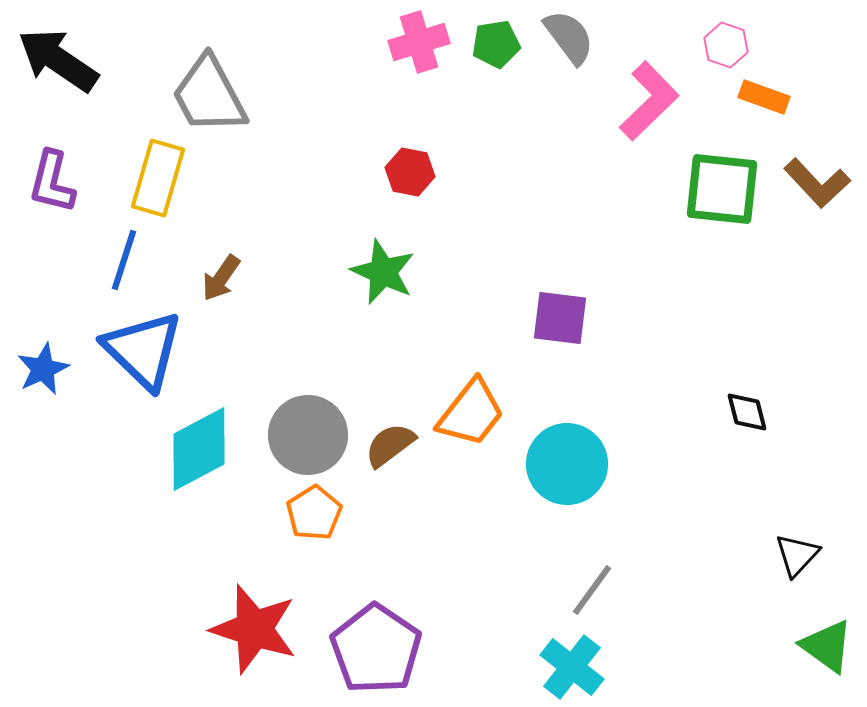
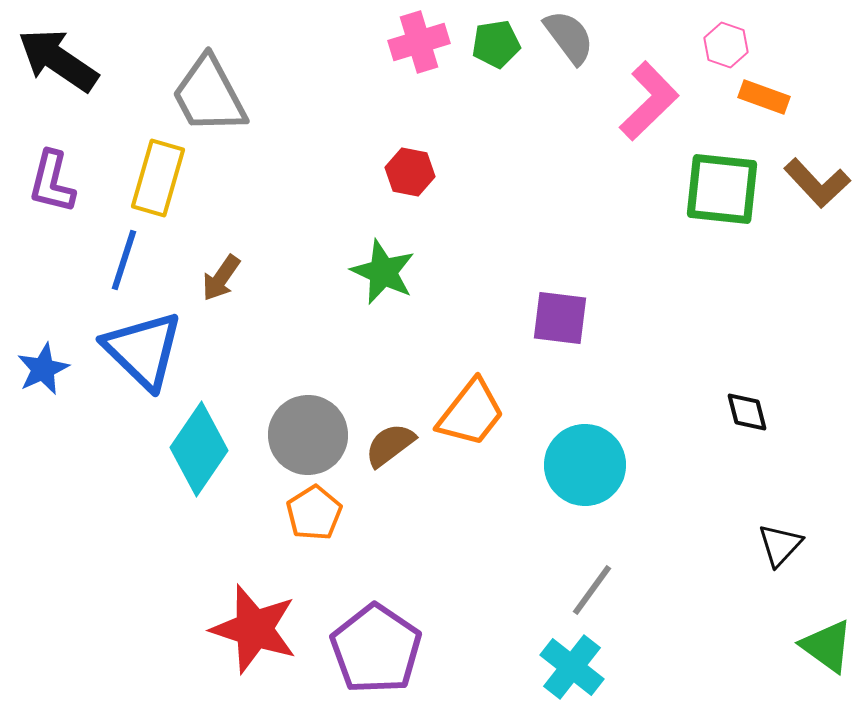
cyan diamond: rotated 28 degrees counterclockwise
cyan circle: moved 18 px right, 1 px down
black triangle: moved 17 px left, 10 px up
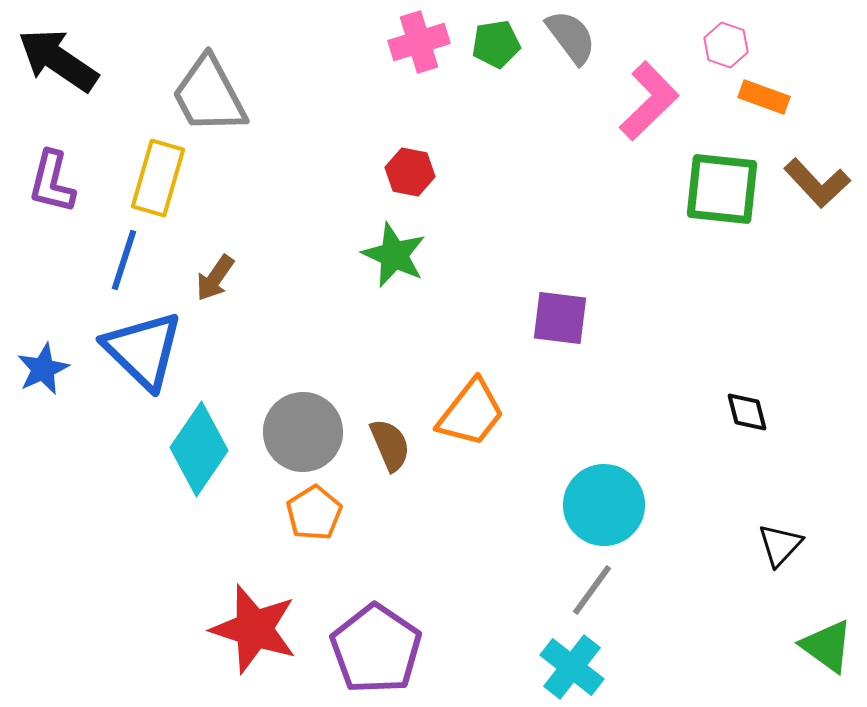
gray semicircle: moved 2 px right
green star: moved 11 px right, 17 px up
brown arrow: moved 6 px left
gray circle: moved 5 px left, 3 px up
brown semicircle: rotated 104 degrees clockwise
cyan circle: moved 19 px right, 40 px down
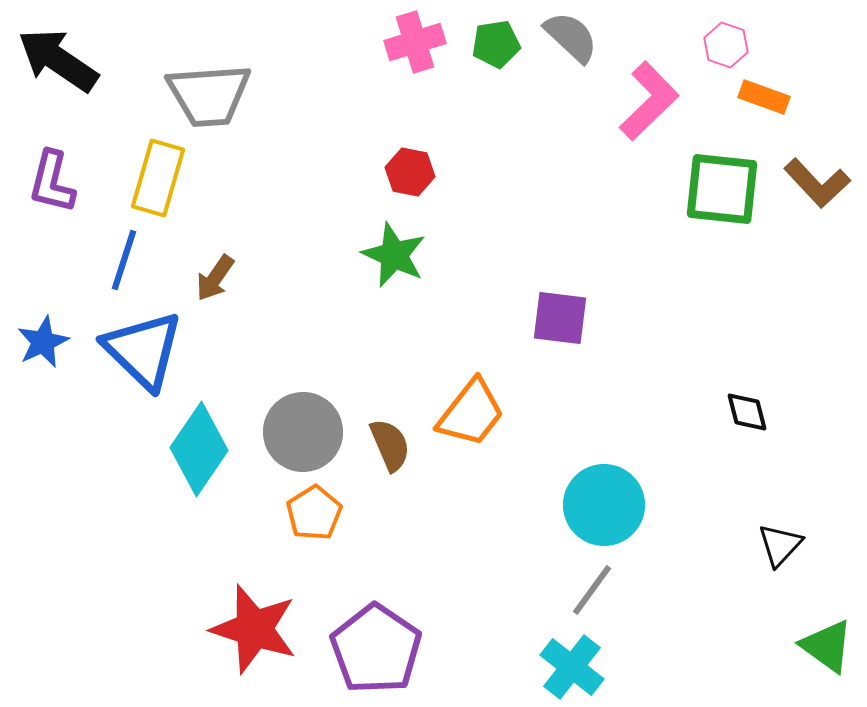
gray semicircle: rotated 10 degrees counterclockwise
pink cross: moved 4 px left
gray trapezoid: rotated 66 degrees counterclockwise
blue star: moved 27 px up
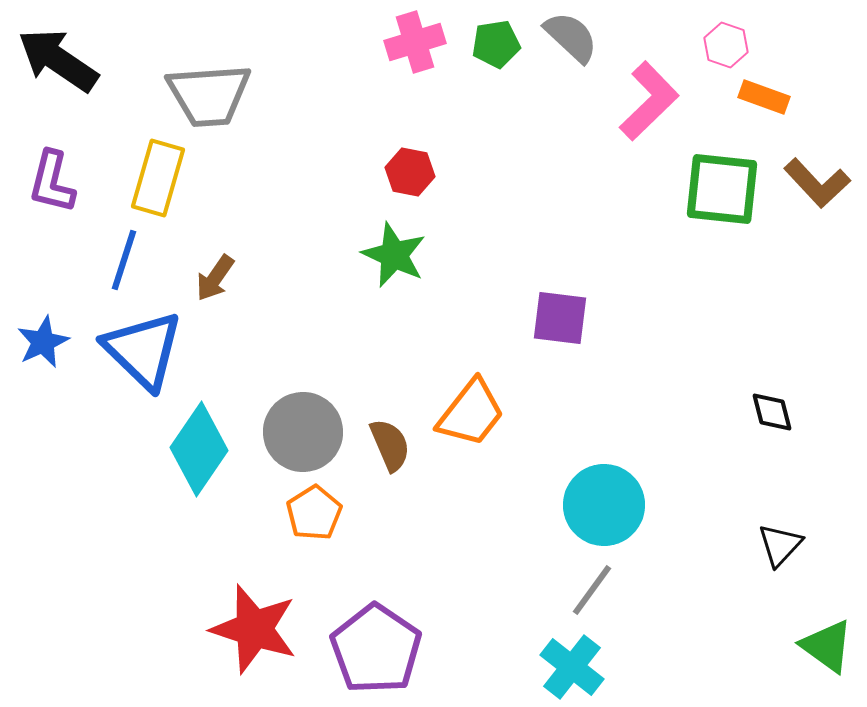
black diamond: moved 25 px right
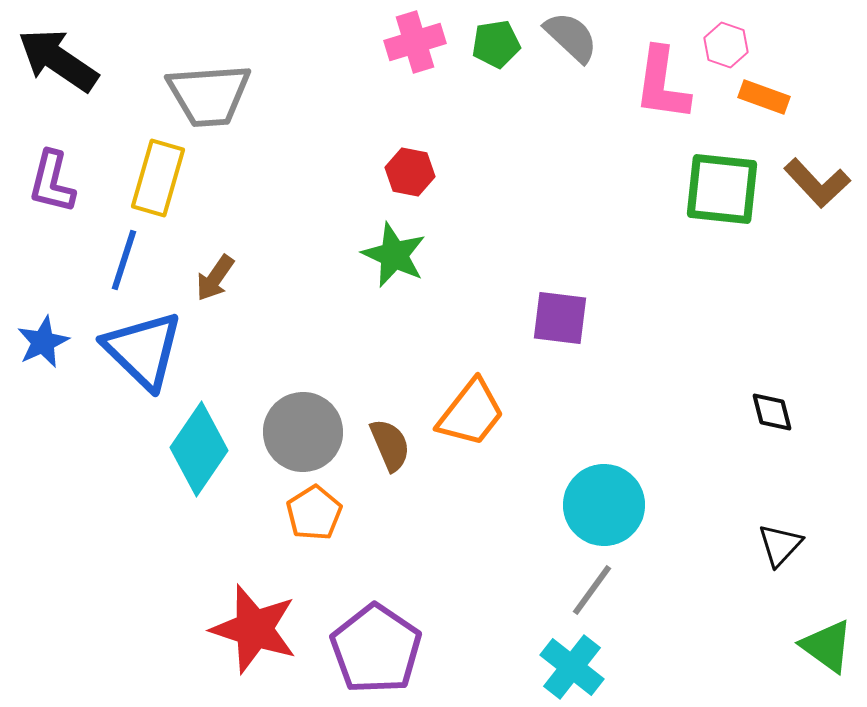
pink L-shape: moved 13 px right, 17 px up; rotated 142 degrees clockwise
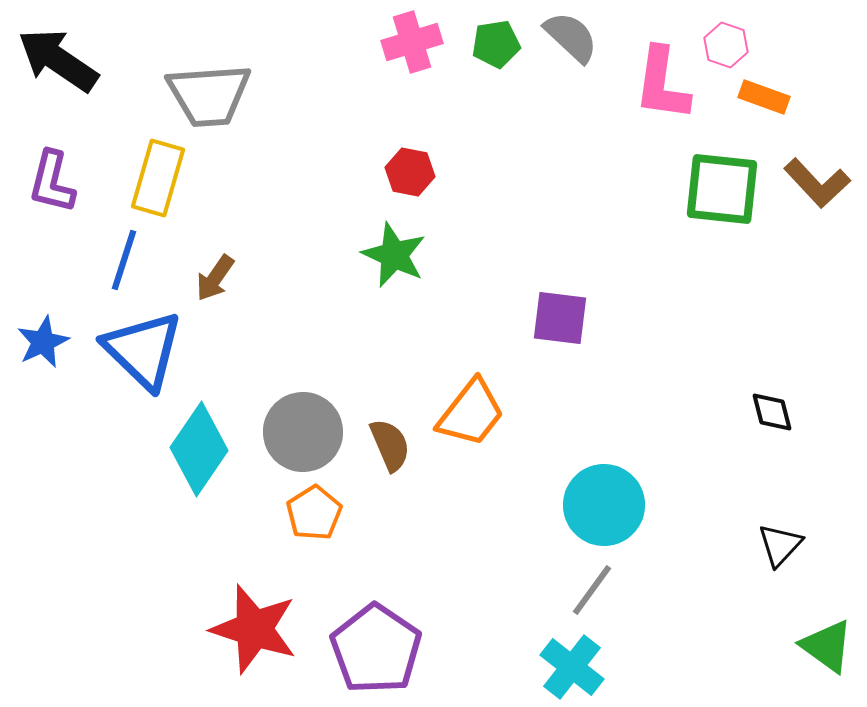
pink cross: moved 3 px left
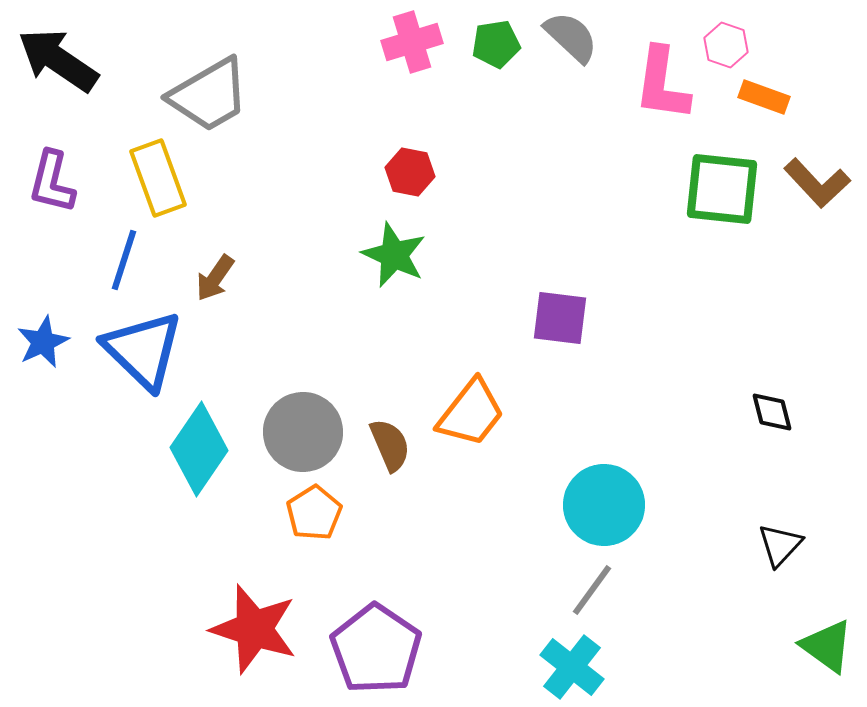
gray trapezoid: rotated 26 degrees counterclockwise
yellow rectangle: rotated 36 degrees counterclockwise
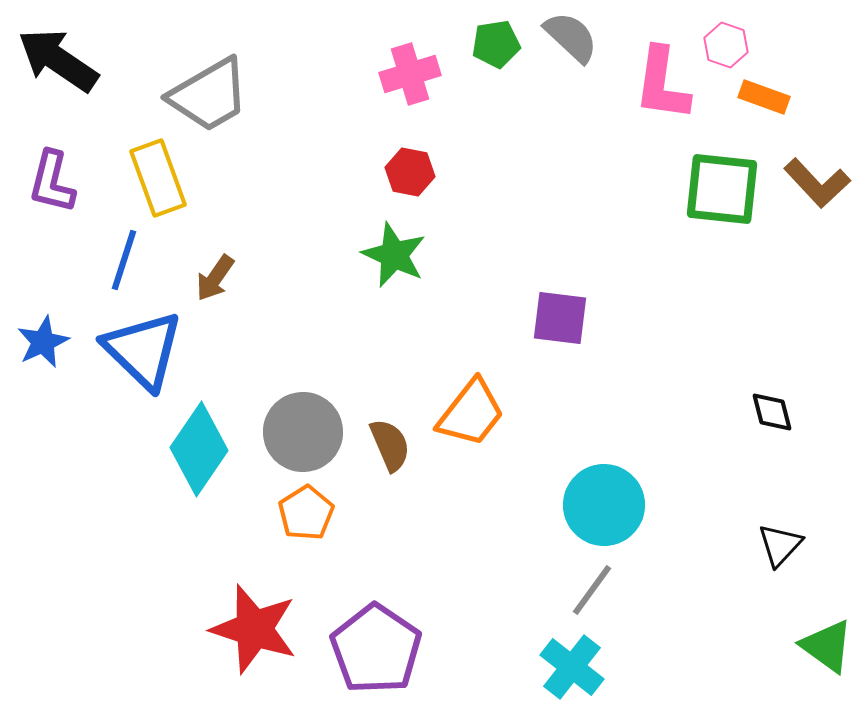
pink cross: moved 2 px left, 32 px down
orange pentagon: moved 8 px left
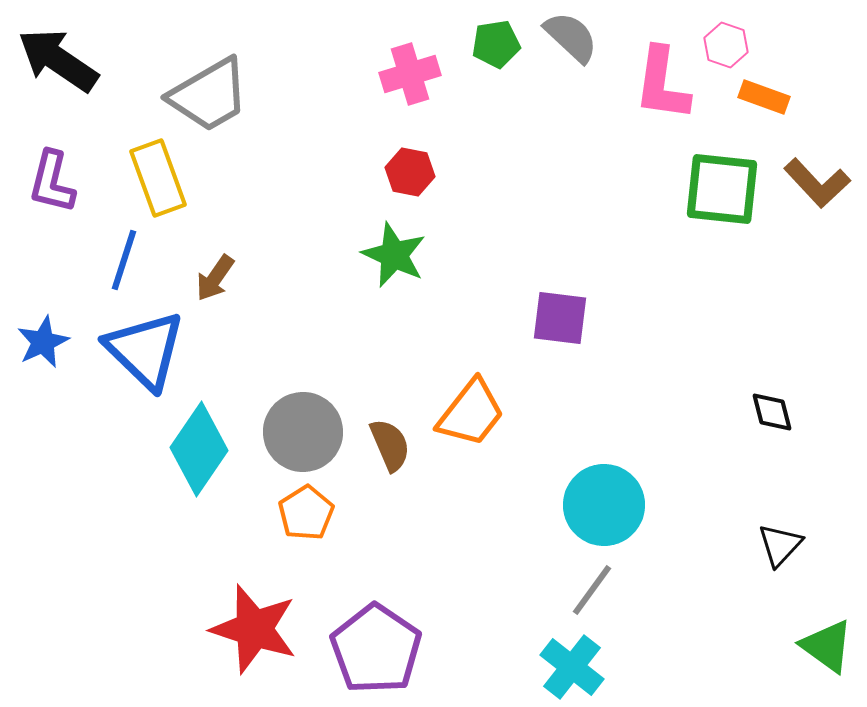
blue triangle: moved 2 px right
